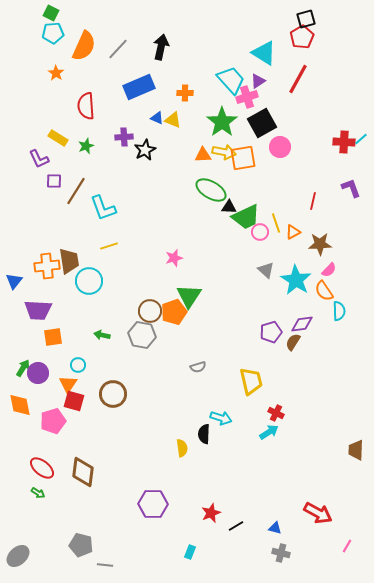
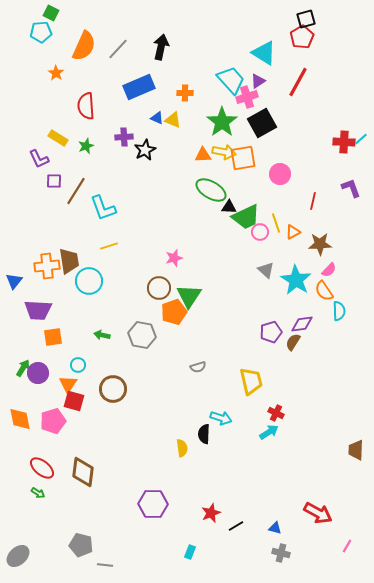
cyan pentagon at (53, 33): moved 12 px left, 1 px up
red line at (298, 79): moved 3 px down
pink circle at (280, 147): moved 27 px down
brown circle at (150, 311): moved 9 px right, 23 px up
brown circle at (113, 394): moved 5 px up
orange diamond at (20, 405): moved 14 px down
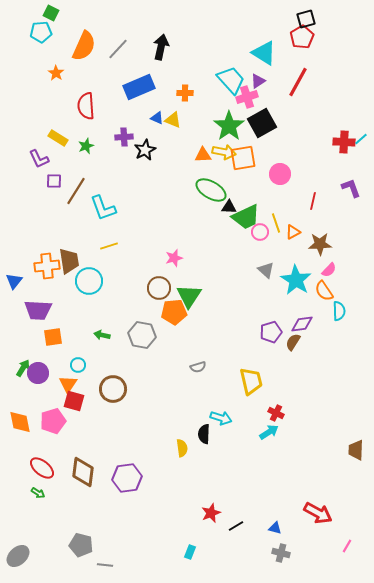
green star at (222, 122): moved 7 px right, 4 px down
orange pentagon at (174, 312): rotated 15 degrees clockwise
orange diamond at (20, 419): moved 3 px down
purple hexagon at (153, 504): moved 26 px left, 26 px up; rotated 8 degrees counterclockwise
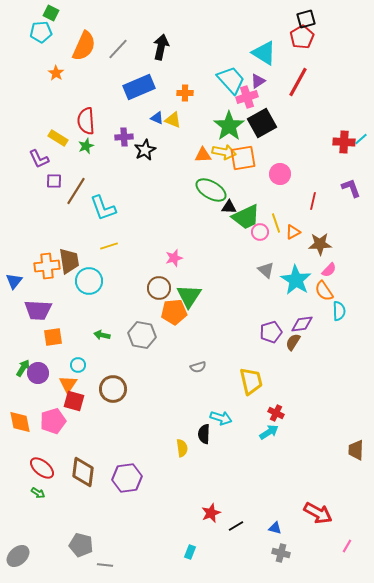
red semicircle at (86, 106): moved 15 px down
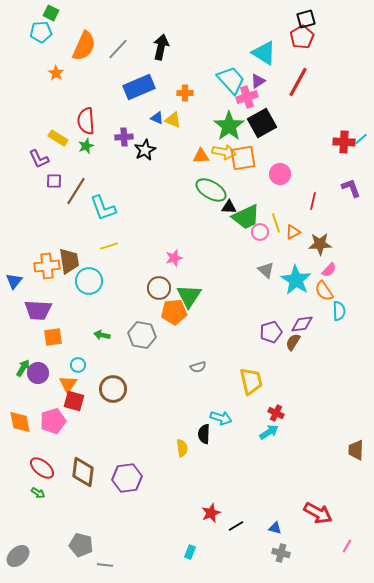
orange triangle at (203, 155): moved 2 px left, 1 px down
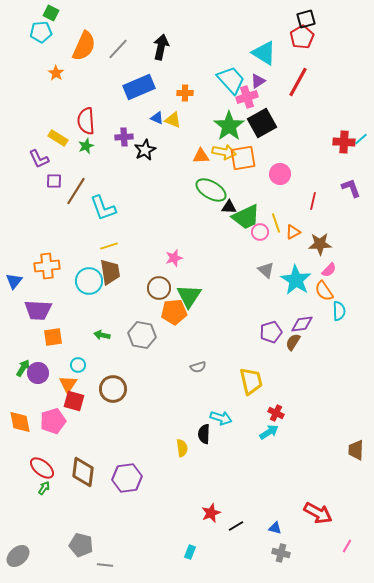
brown trapezoid at (69, 261): moved 41 px right, 11 px down
green arrow at (38, 493): moved 6 px right, 5 px up; rotated 88 degrees counterclockwise
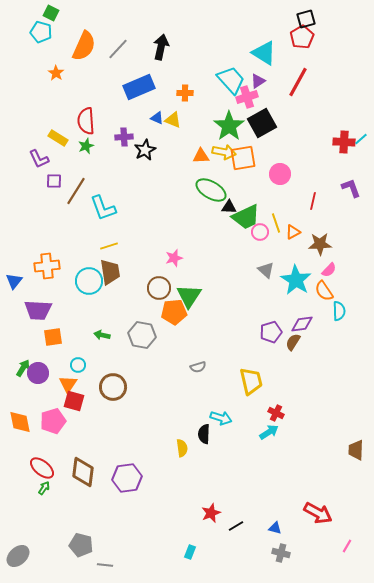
cyan pentagon at (41, 32): rotated 20 degrees clockwise
brown circle at (113, 389): moved 2 px up
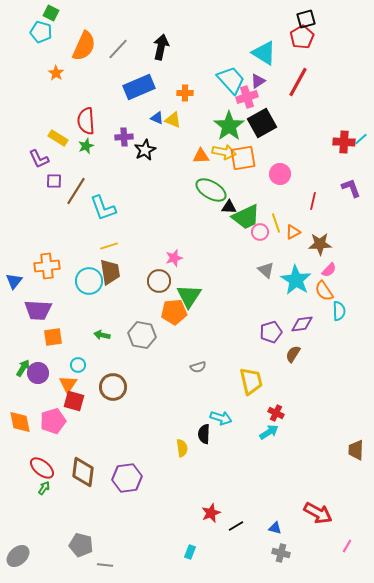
brown circle at (159, 288): moved 7 px up
brown semicircle at (293, 342): moved 12 px down
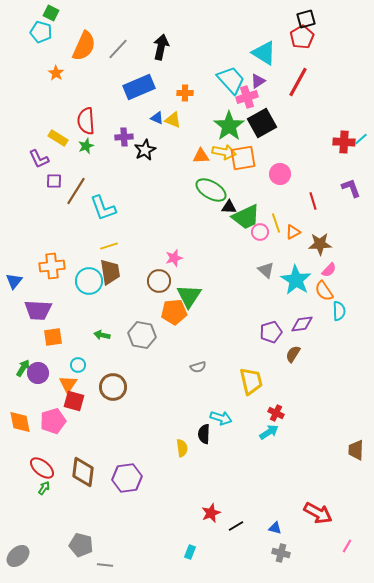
red line at (313, 201): rotated 30 degrees counterclockwise
orange cross at (47, 266): moved 5 px right
